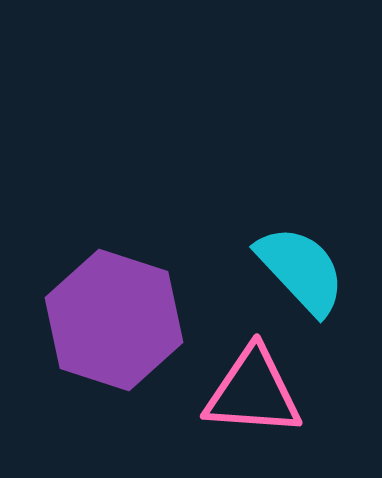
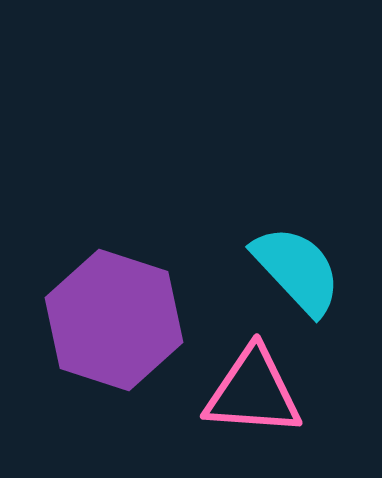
cyan semicircle: moved 4 px left
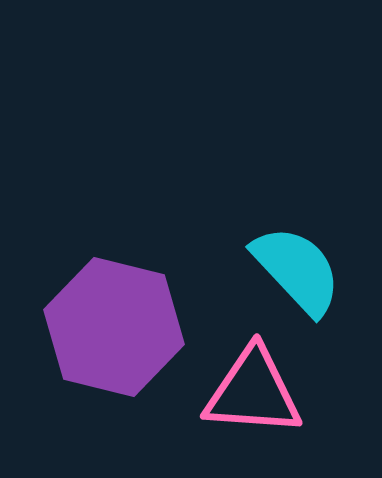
purple hexagon: moved 7 px down; rotated 4 degrees counterclockwise
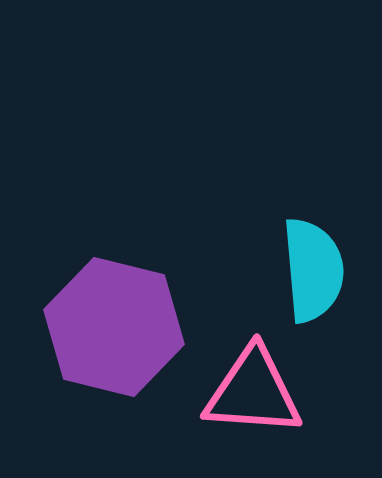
cyan semicircle: moved 16 px right; rotated 38 degrees clockwise
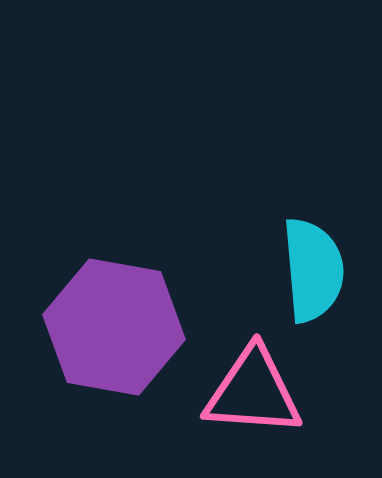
purple hexagon: rotated 4 degrees counterclockwise
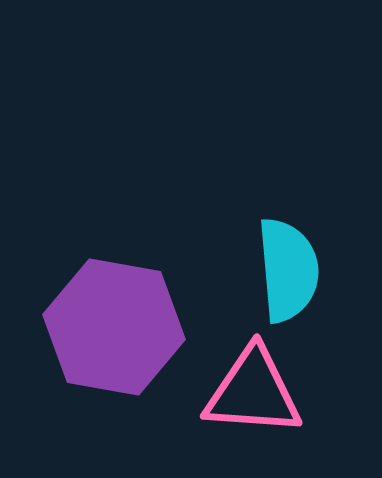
cyan semicircle: moved 25 px left
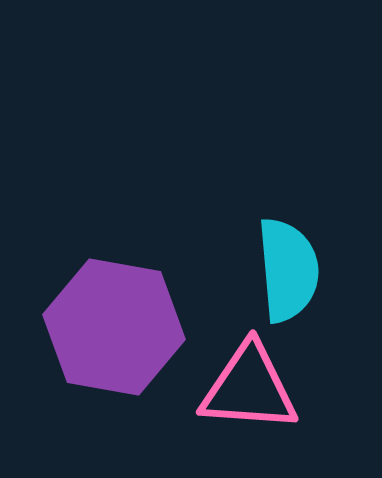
pink triangle: moved 4 px left, 4 px up
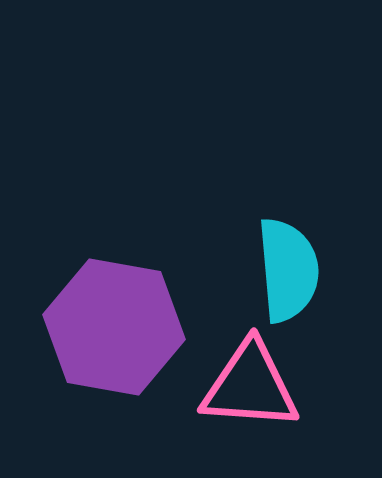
pink triangle: moved 1 px right, 2 px up
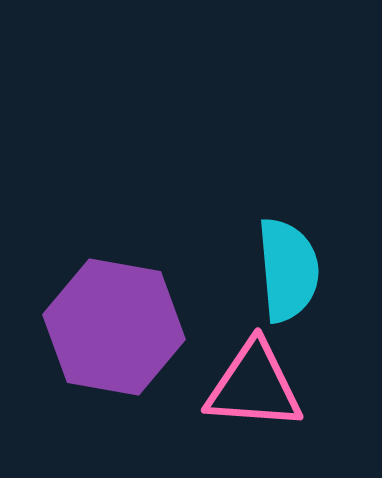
pink triangle: moved 4 px right
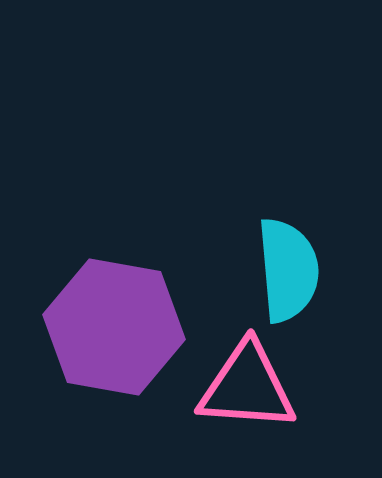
pink triangle: moved 7 px left, 1 px down
